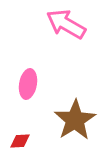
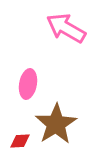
pink arrow: moved 4 px down
brown star: moved 19 px left, 4 px down
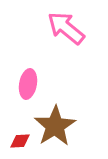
pink arrow: rotated 9 degrees clockwise
brown star: moved 1 px left, 2 px down
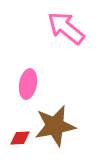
brown star: rotated 21 degrees clockwise
red diamond: moved 3 px up
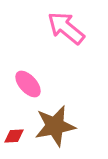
pink ellipse: rotated 52 degrees counterclockwise
red diamond: moved 6 px left, 2 px up
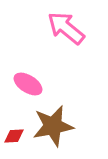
pink ellipse: rotated 16 degrees counterclockwise
brown star: moved 2 px left
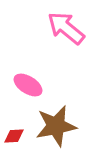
pink ellipse: moved 1 px down
brown star: moved 3 px right
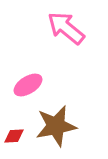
pink ellipse: rotated 64 degrees counterclockwise
